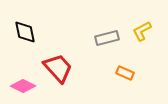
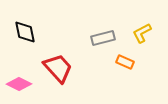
yellow L-shape: moved 2 px down
gray rectangle: moved 4 px left
orange rectangle: moved 11 px up
pink diamond: moved 4 px left, 2 px up
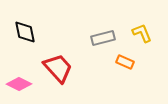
yellow L-shape: rotated 95 degrees clockwise
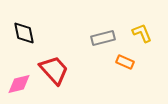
black diamond: moved 1 px left, 1 px down
red trapezoid: moved 4 px left, 2 px down
pink diamond: rotated 40 degrees counterclockwise
